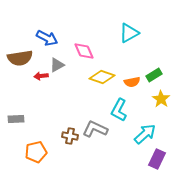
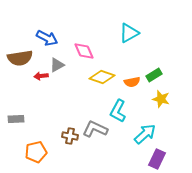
yellow star: rotated 18 degrees counterclockwise
cyan L-shape: moved 1 px left, 1 px down
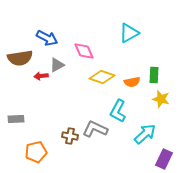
green rectangle: rotated 56 degrees counterclockwise
purple rectangle: moved 7 px right
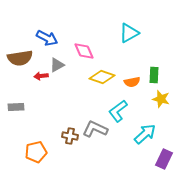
cyan L-shape: rotated 25 degrees clockwise
gray rectangle: moved 12 px up
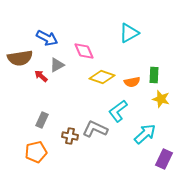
red arrow: rotated 48 degrees clockwise
gray rectangle: moved 26 px right, 13 px down; rotated 63 degrees counterclockwise
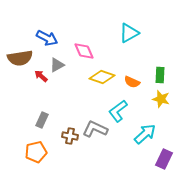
green rectangle: moved 6 px right
orange semicircle: rotated 35 degrees clockwise
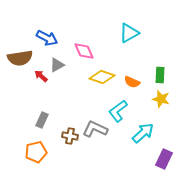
cyan arrow: moved 2 px left, 1 px up
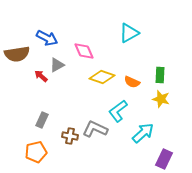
brown semicircle: moved 3 px left, 4 px up
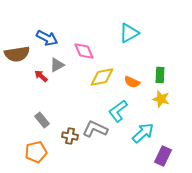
yellow diamond: rotated 30 degrees counterclockwise
gray rectangle: rotated 63 degrees counterclockwise
purple rectangle: moved 1 px left, 3 px up
